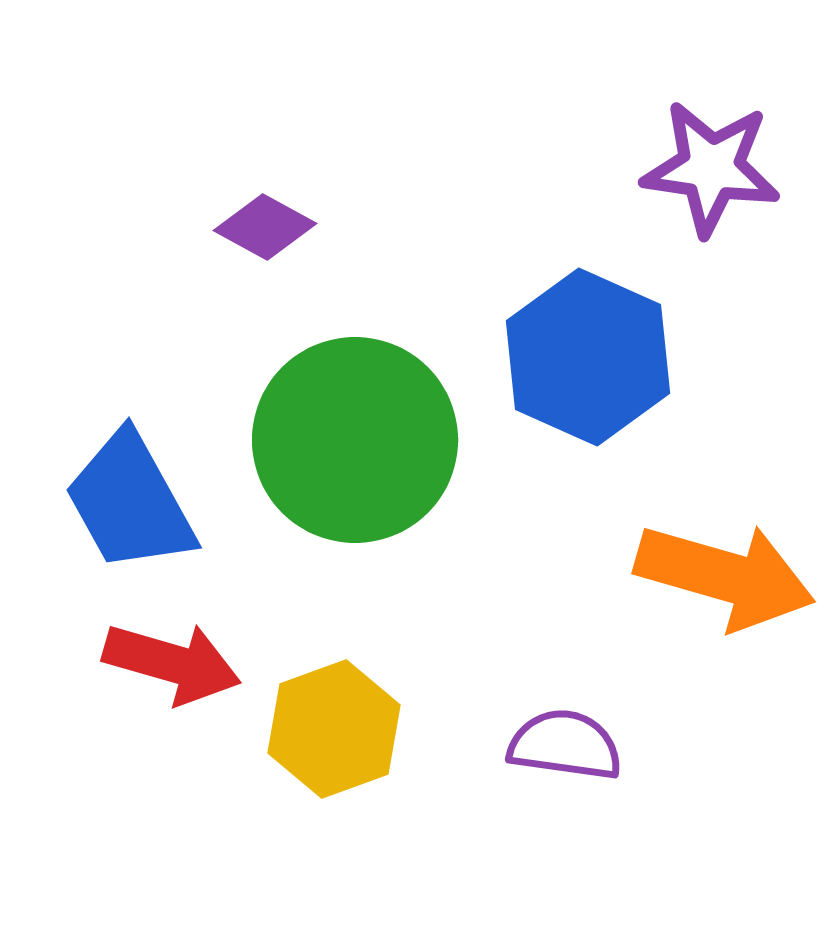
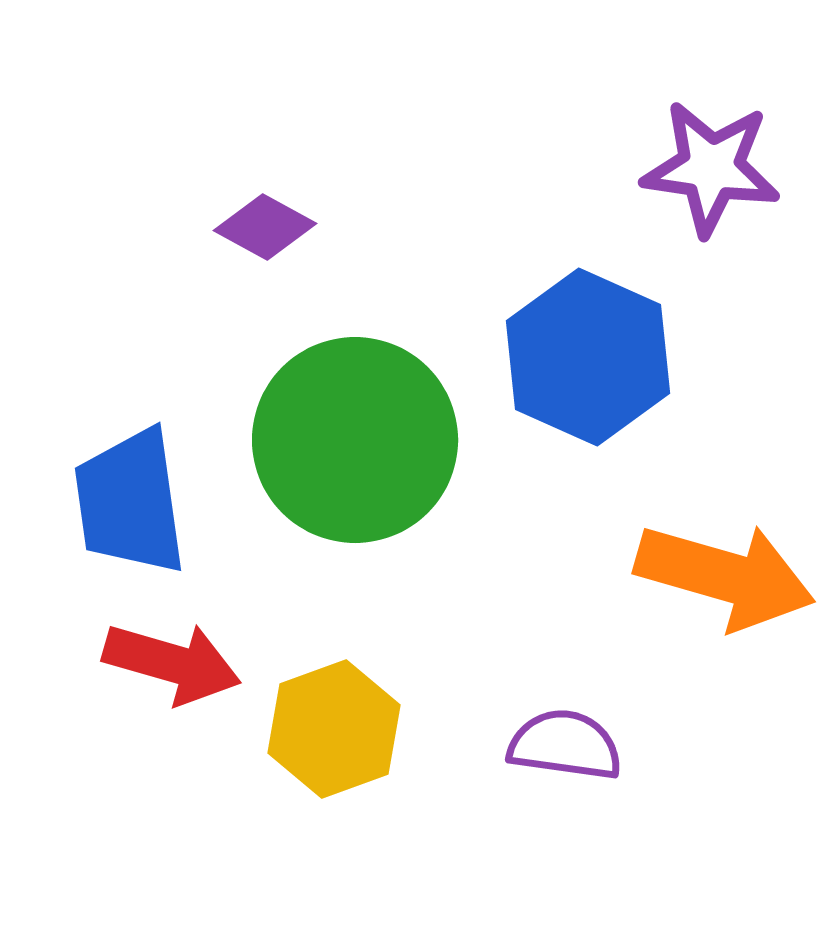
blue trapezoid: rotated 21 degrees clockwise
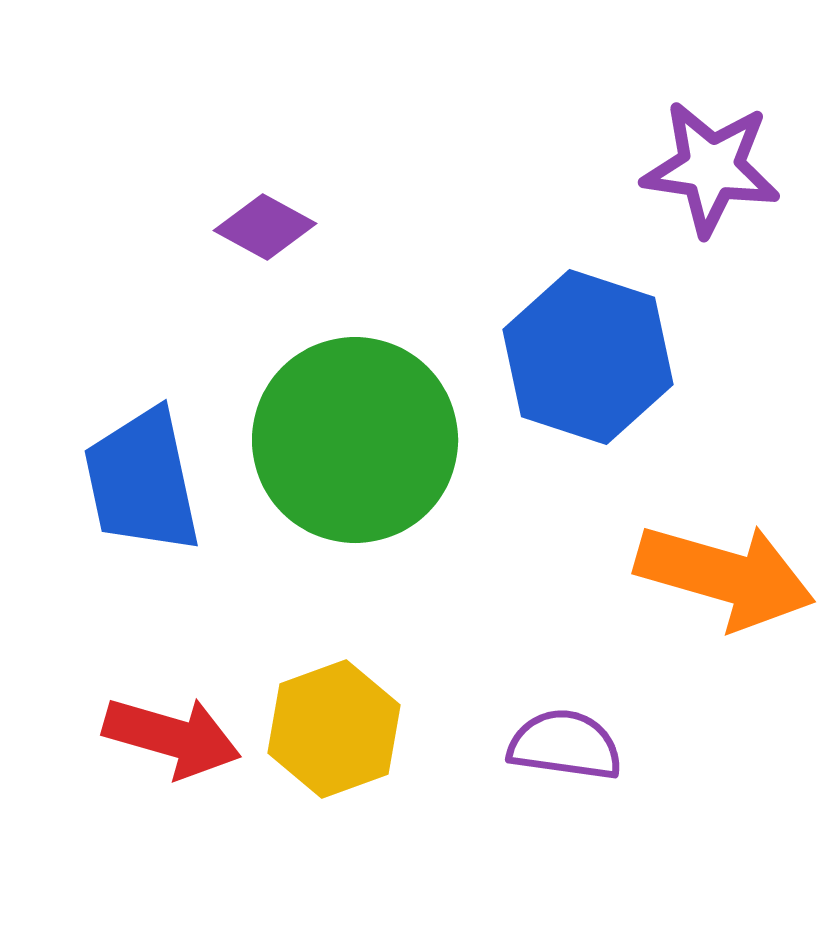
blue hexagon: rotated 6 degrees counterclockwise
blue trapezoid: moved 12 px right, 21 px up; rotated 4 degrees counterclockwise
red arrow: moved 74 px down
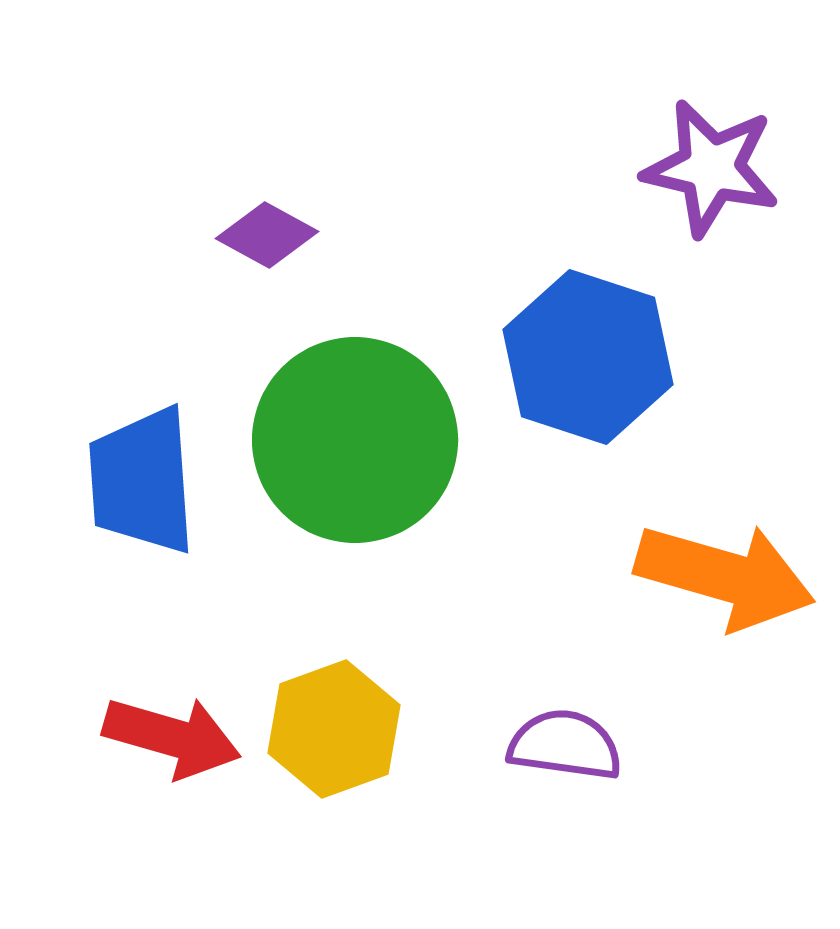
purple star: rotated 5 degrees clockwise
purple diamond: moved 2 px right, 8 px down
blue trapezoid: rotated 8 degrees clockwise
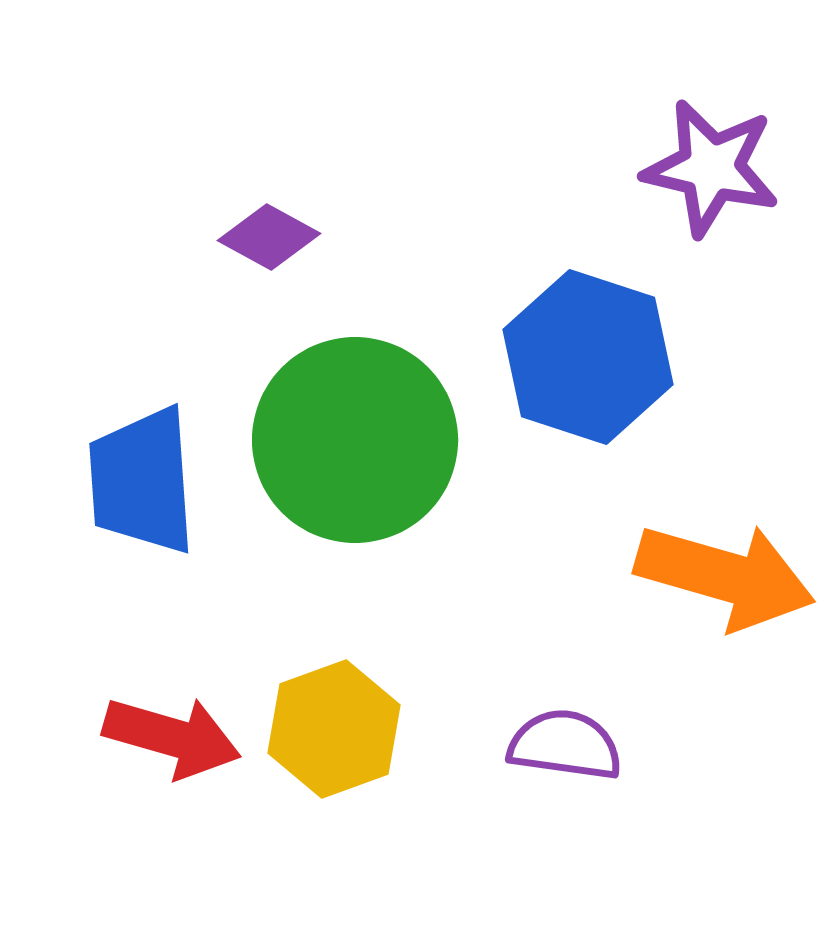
purple diamond: moved 2 px right, 2 px down
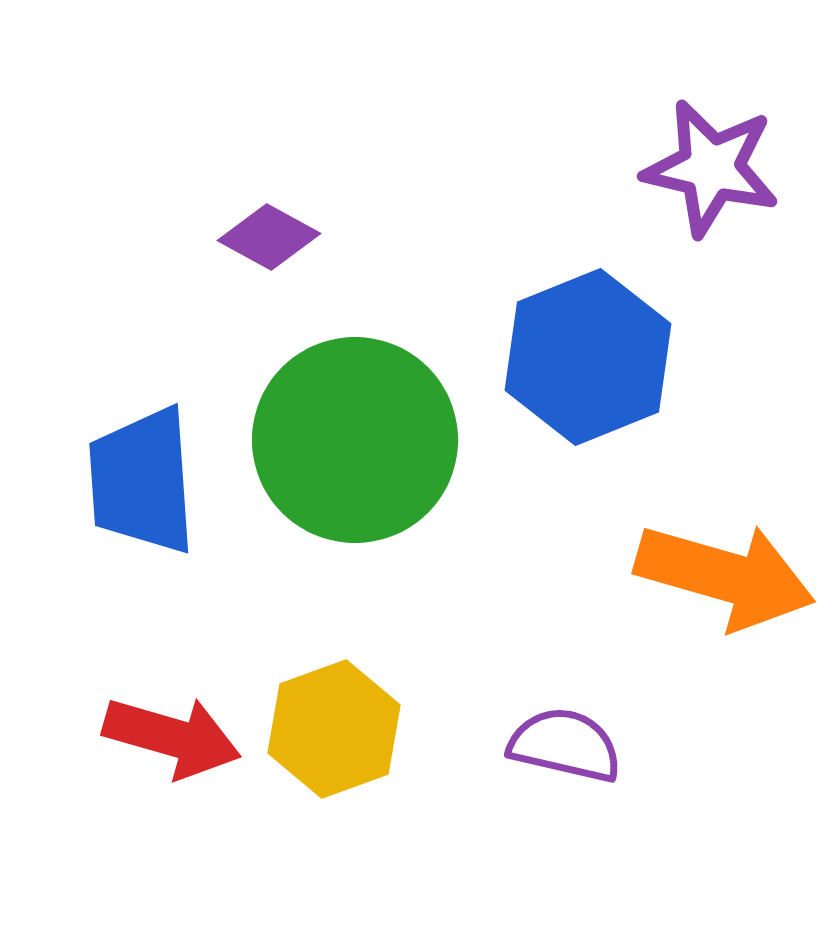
blue hexagon: rotated 20 degrees clockwise
purple semicircle: rotated 5 degrees clockwise
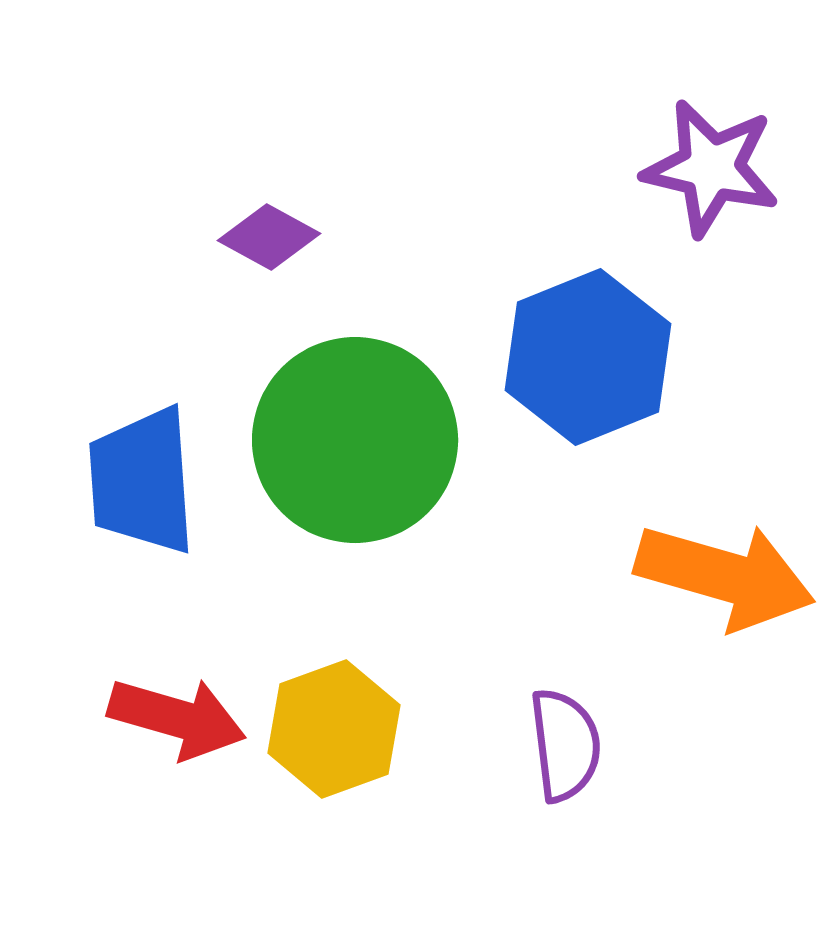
red arrow: moved 5 px right, 19 px up
purple semicircle: rotated 70 degrees clockwise
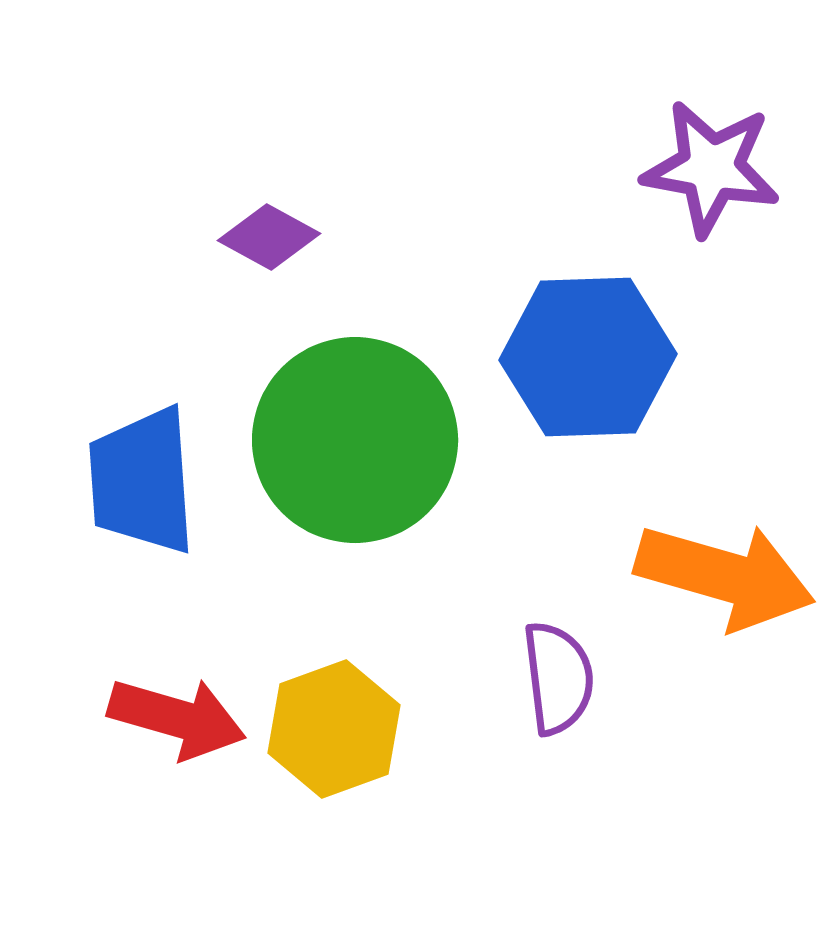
purple star: rotated 3 degrees counterclockwise
blue hexagon: rotated 20 degrees clockwise
purple semicircle: moved 7 px left, 67 px up
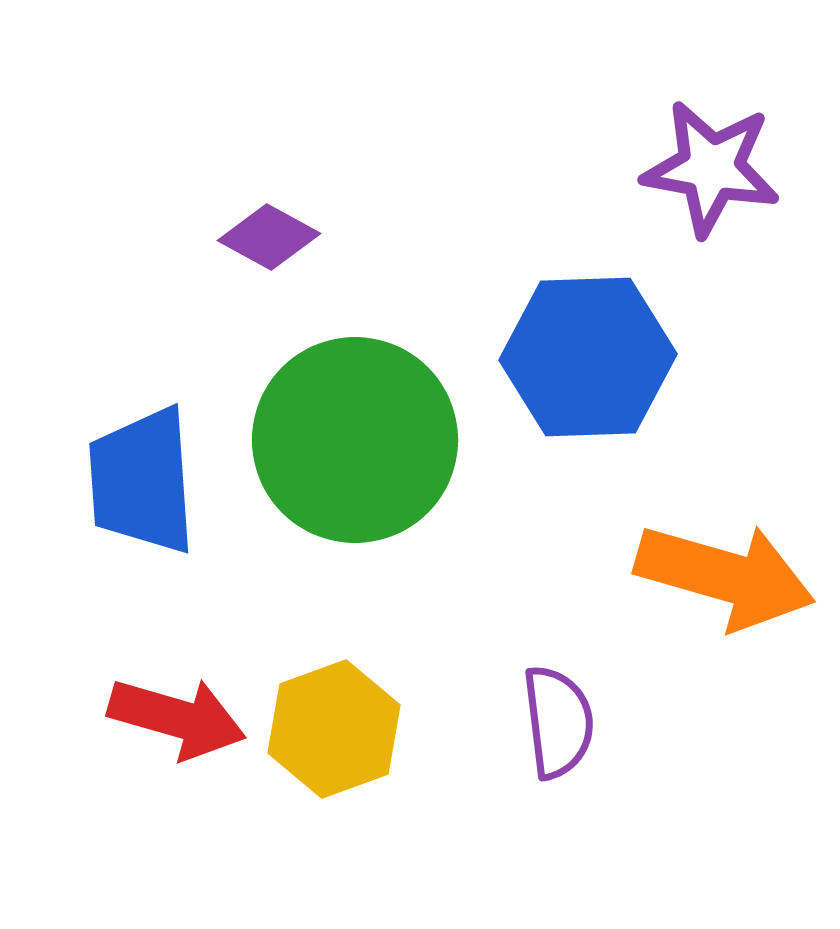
purple semicircle: moved 44 px down
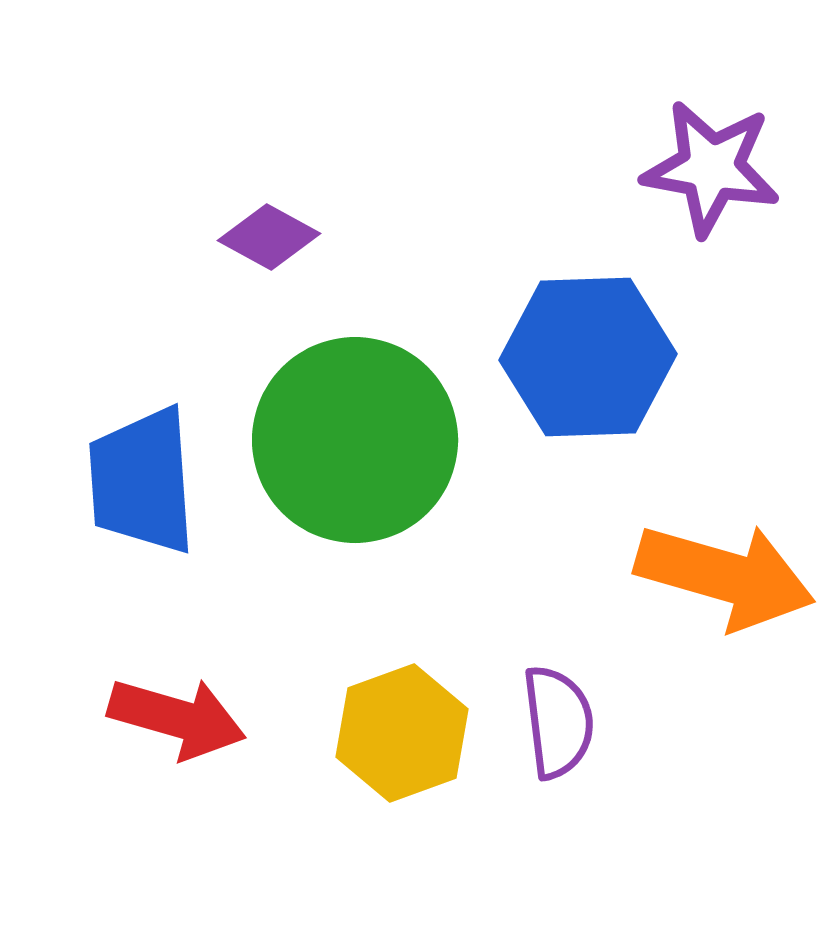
yellow hexagon: moved 68 px right, 4 px down
